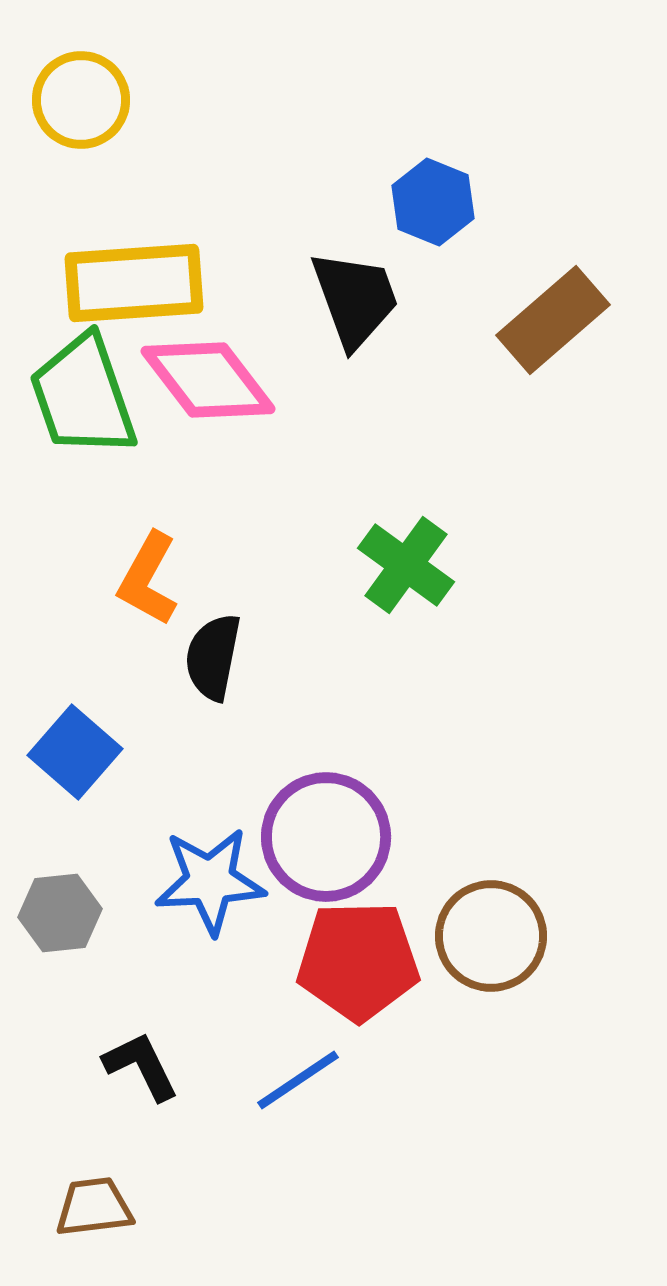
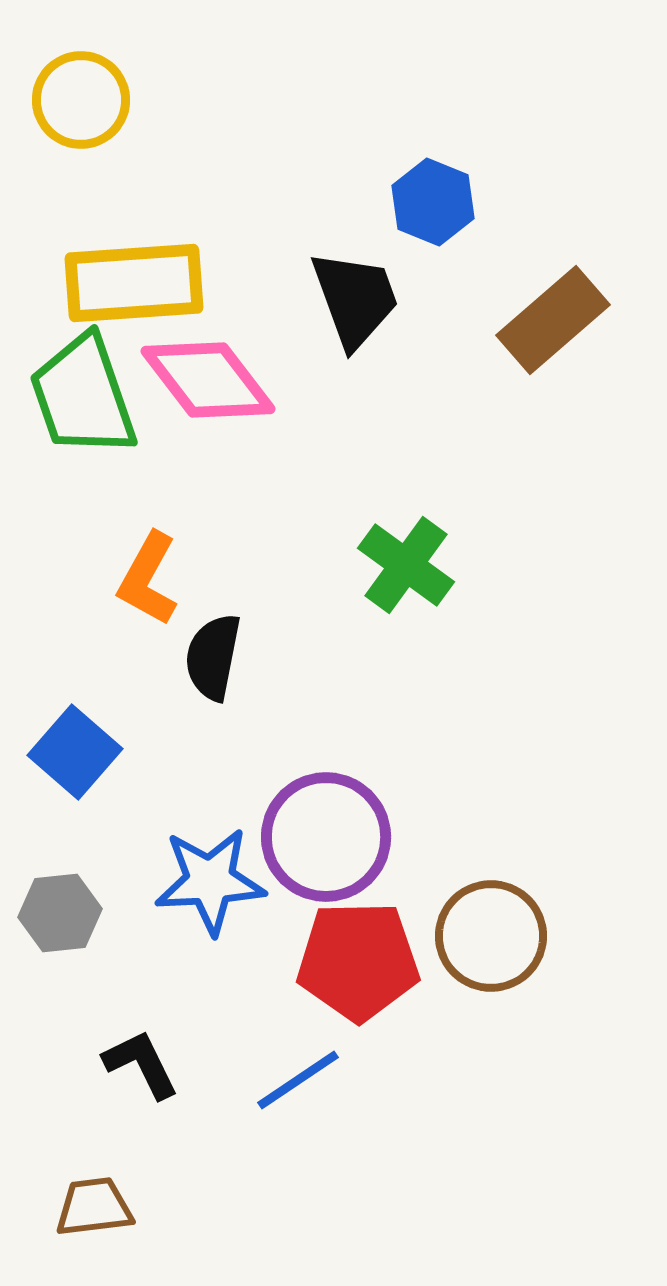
black L-shape: moved 2 px up
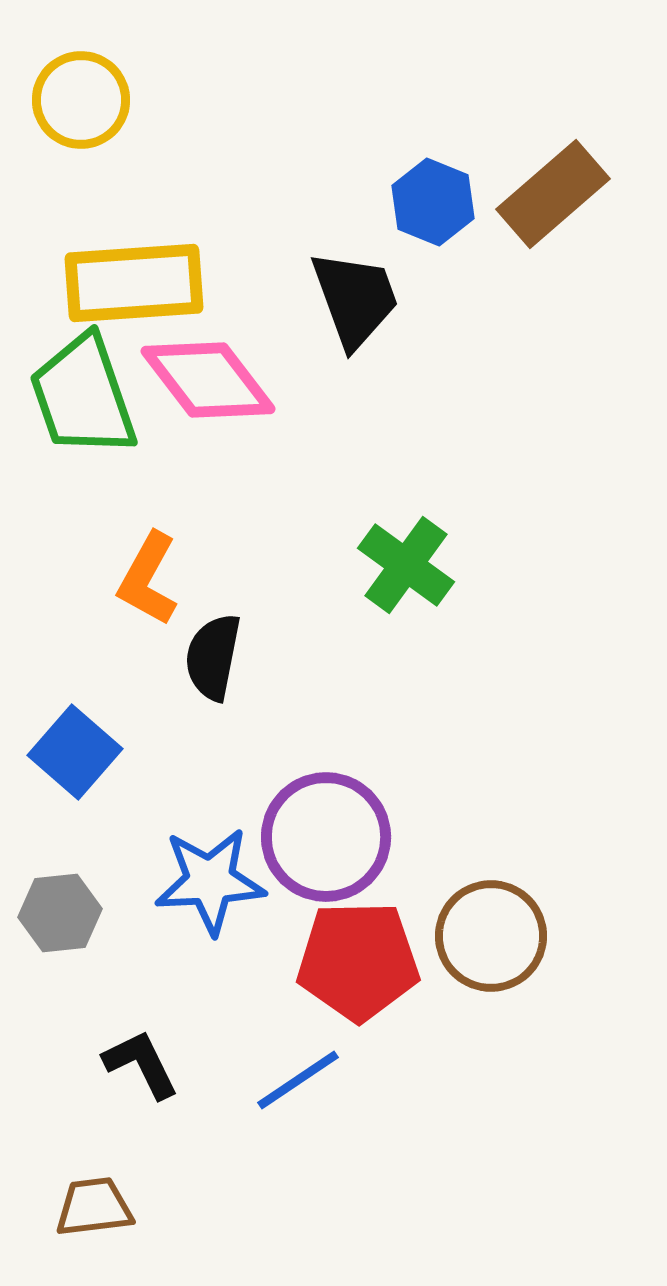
brown rectangle: moved 126 px up
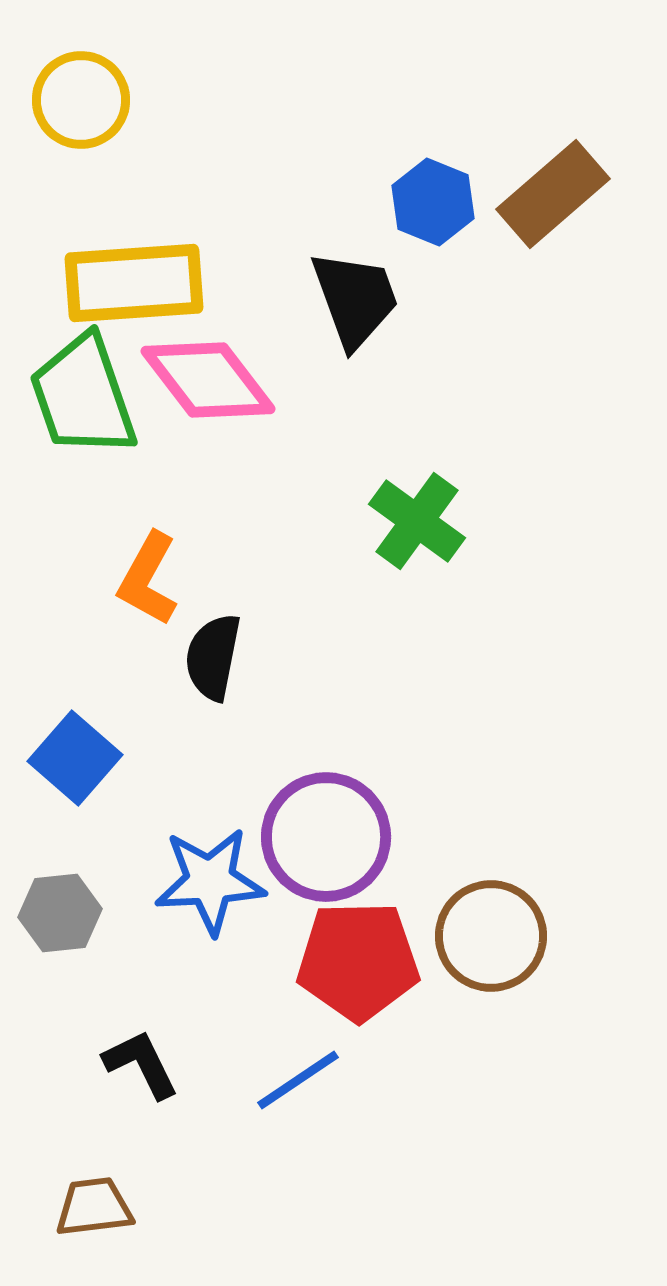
green cross: moved 11 px right, 44 px up
blue square: moved 6 px down
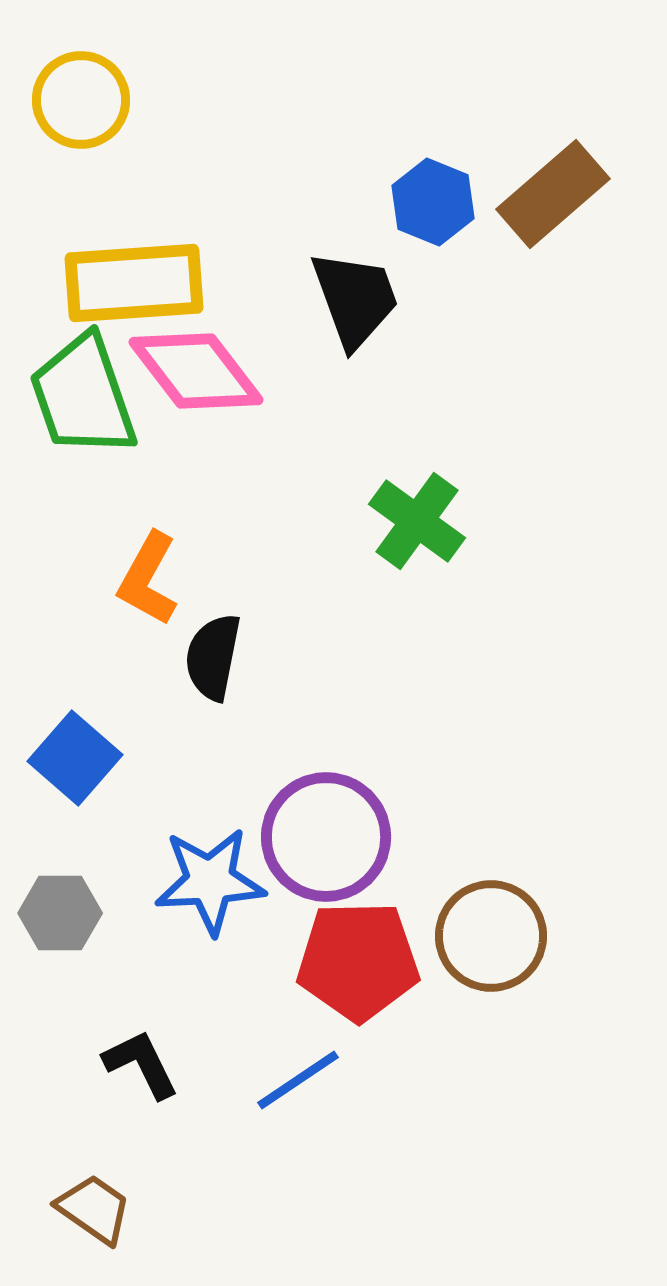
pink diamond: moved 12 px left, 9 px up
gray hexagon: rotated 6 degrees clockwise
brown trapezoid: moved 2 px down; rotated 42 degrees clockwise
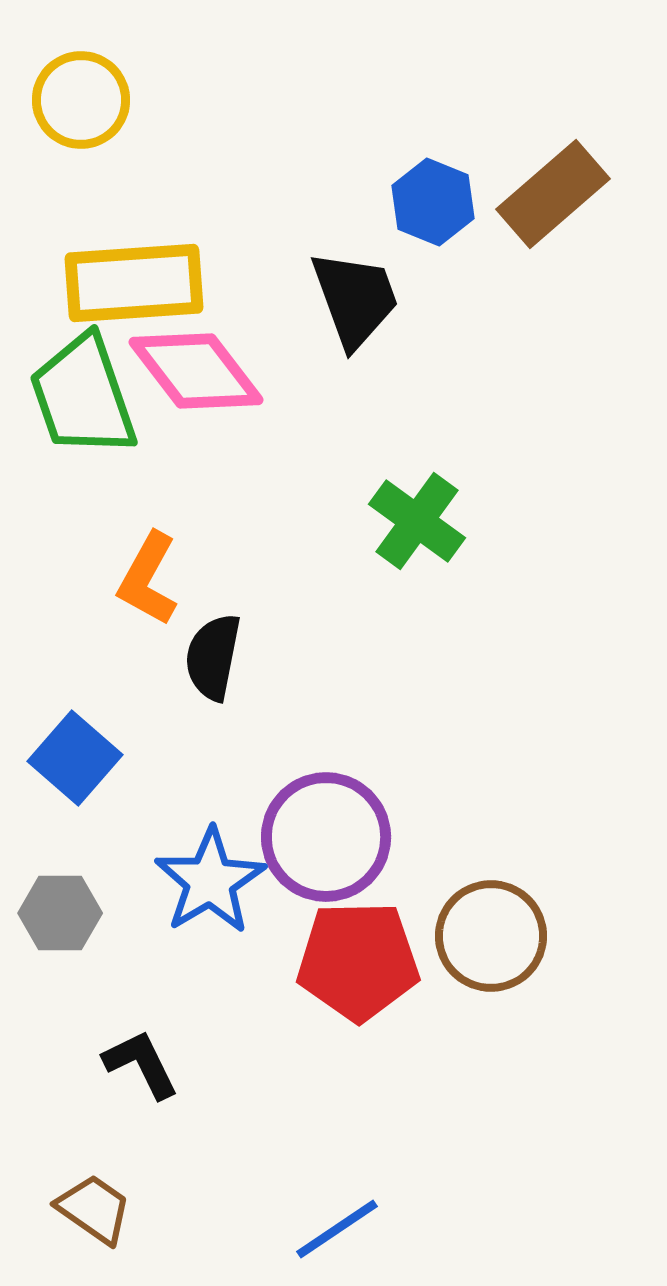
blue star: rotated 28 degrees counterclockwise
blue line: moved 39 px right, 149 px down
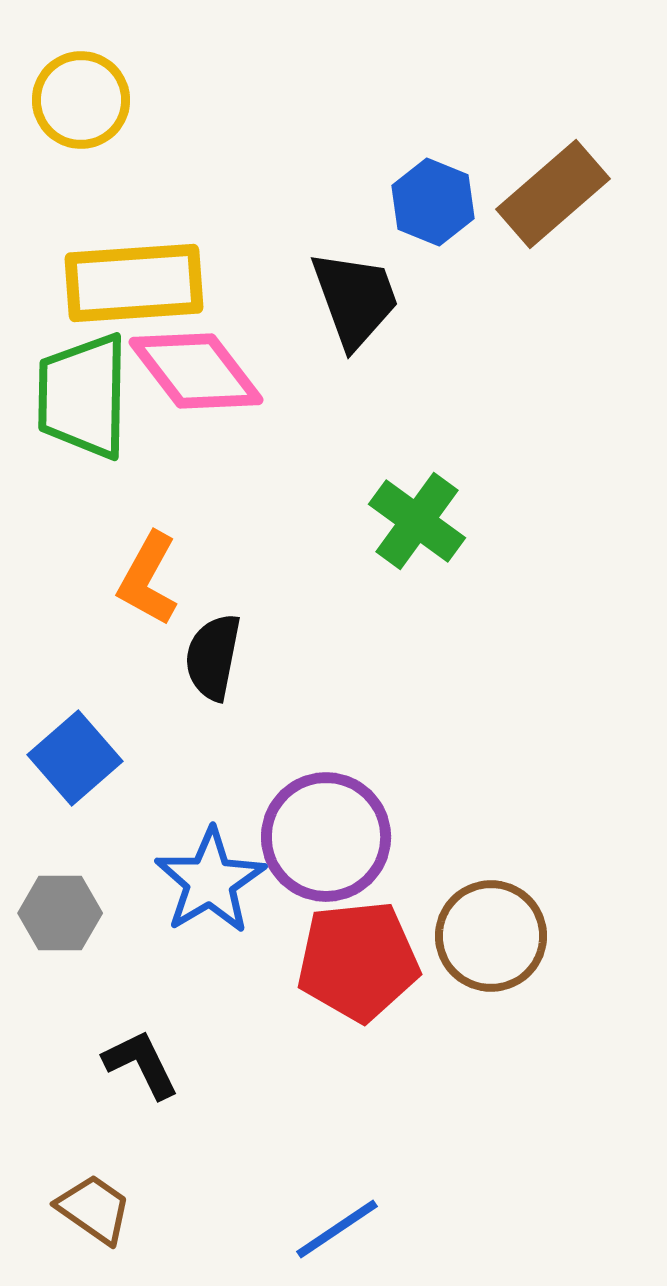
green trapezoid: rotated 20 degrees clockwise
blue square: rotated 8 degrees clockwise
red pentagon: rotated 5 degrees counterclockwise
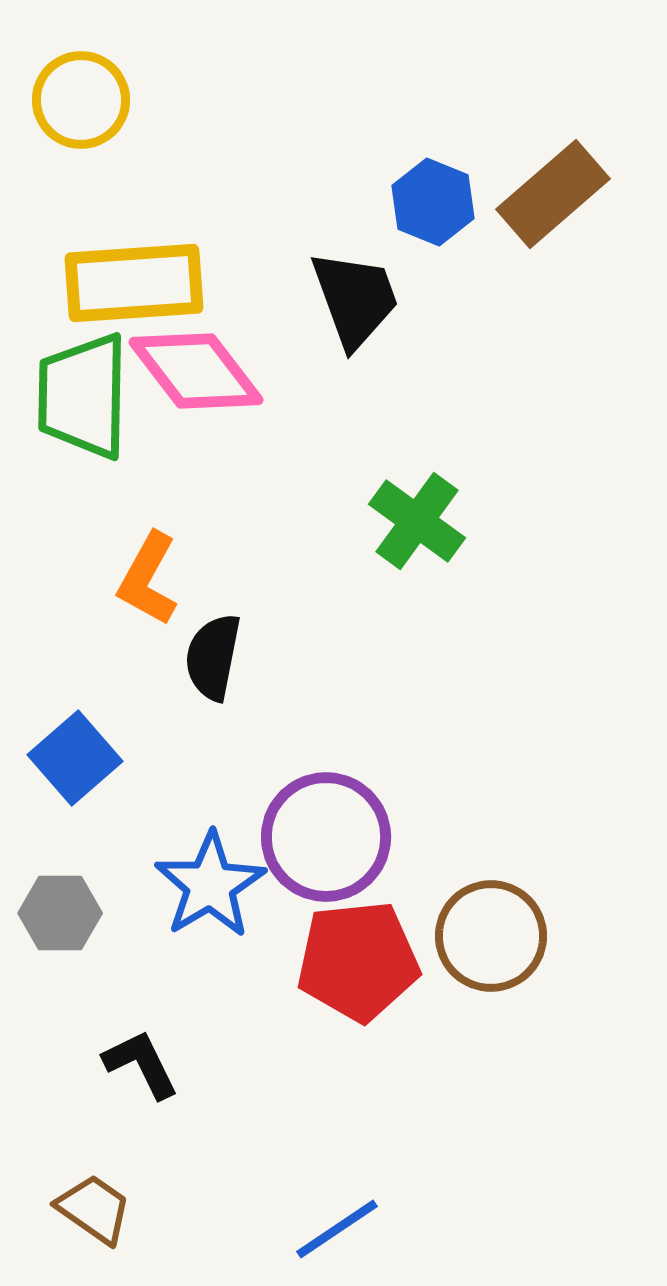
blue star: moved 4 px down
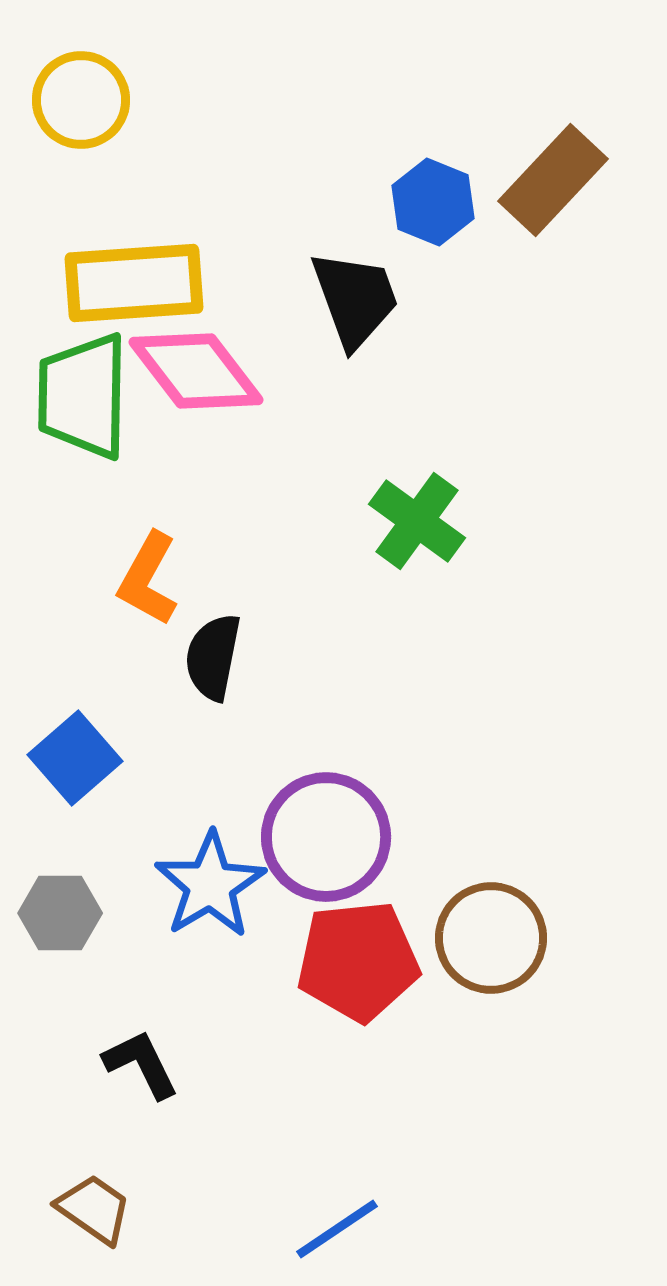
brown rectangle: moved 14 px up; rotated 6 degrees counterclockwise
brown circle: moved 2 px down
